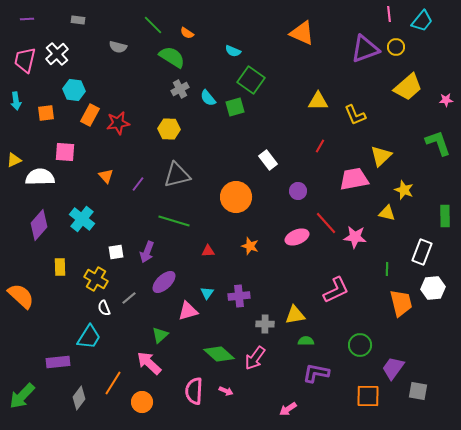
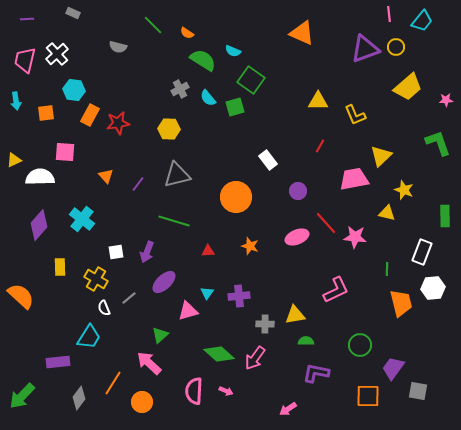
gray rectangle at (78, 20): moved 5 px left, 7 px up; rotated 16 degrees clockwise
green semicircle at (172, 57): moved 31 px right, 3 px down
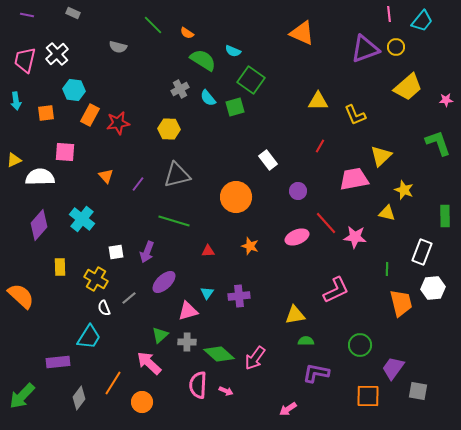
purple line at (27, 19): moved 4 px up; rotated 16 degrees clockwise
gray cross at (265, 324): moved 78 px left, 18 px down
pink semicircle at (194, 391): moved 4 px right, 6 px up
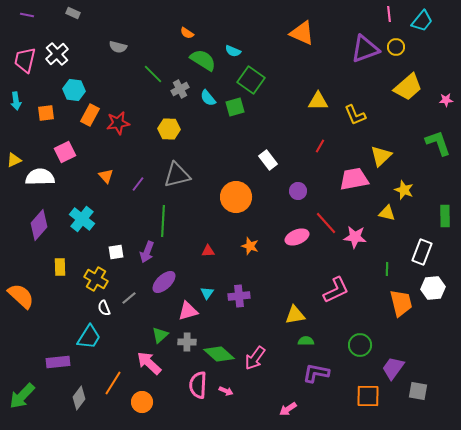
green line at (153, 25): moved 49 px down
pink square at (65, 152): rotated 30 degrees counterclockwise
green line at (174, 221): moved 11 px left; rotated 76 degrees clockwise
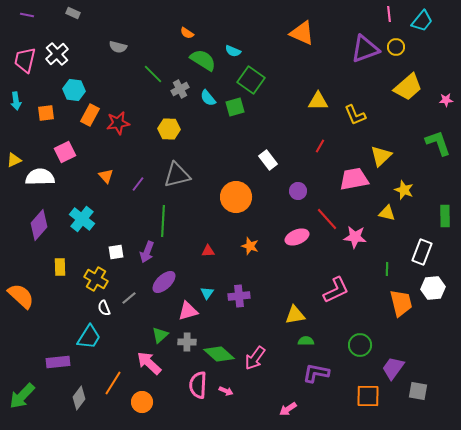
red line at (326, 223): moved 1 px right, 4 px up
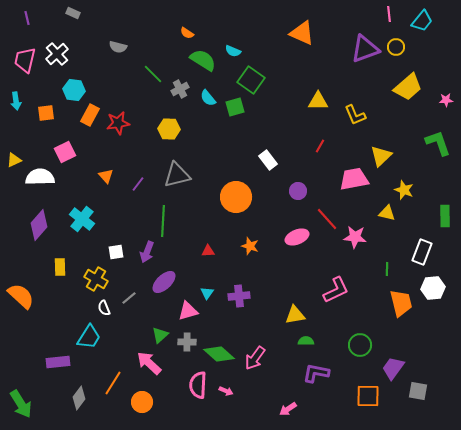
purple line at (27, 15): moved 3 px down; rotated 64 degrees clockwise
green arrow at (22, 396): moved 1 px left, 8 px down; rotated 76 degrees counterclockwise
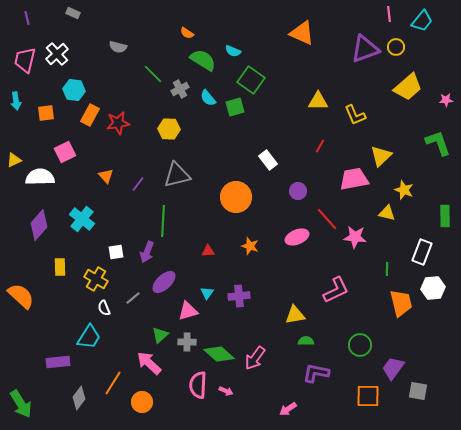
gray line at (129, 298): moved 4 px right
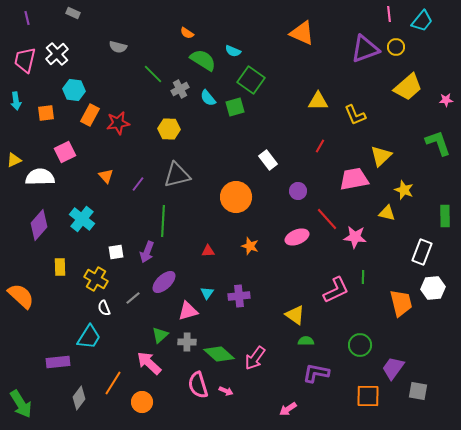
green line at (387, 269): moved 24 px left, 8 px down
yellow triangle at (295, 315): rotated 45 degrees clockwise
pink semicircle at (198, 385): rotated 20 degrees counterclockwise
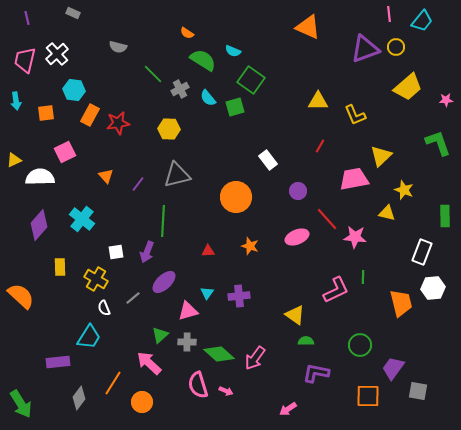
orange triangle at (302, 33): moved 6 px right, 6 px up
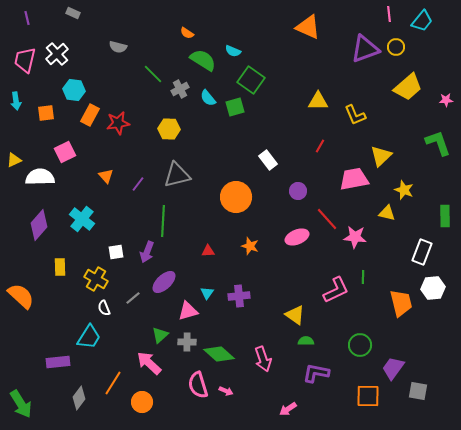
pink arrow at (255, 358): moved 8 px right, 1 px down; rotated 55 degrees counterclockwise
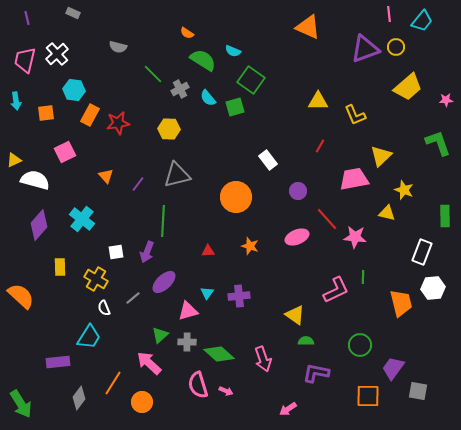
white semicircle at (40, 177): moved 5 px left, 3 px down; rotated 16 degrees clockwise
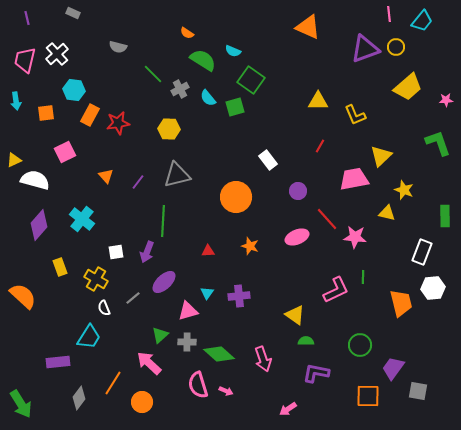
purple line at (138, 184): moved 2 px up
yellow rectangle at (60, 267): rotated 18 degrees counterclockwise
orange semicircle at (21, 296): moved 2 px right
